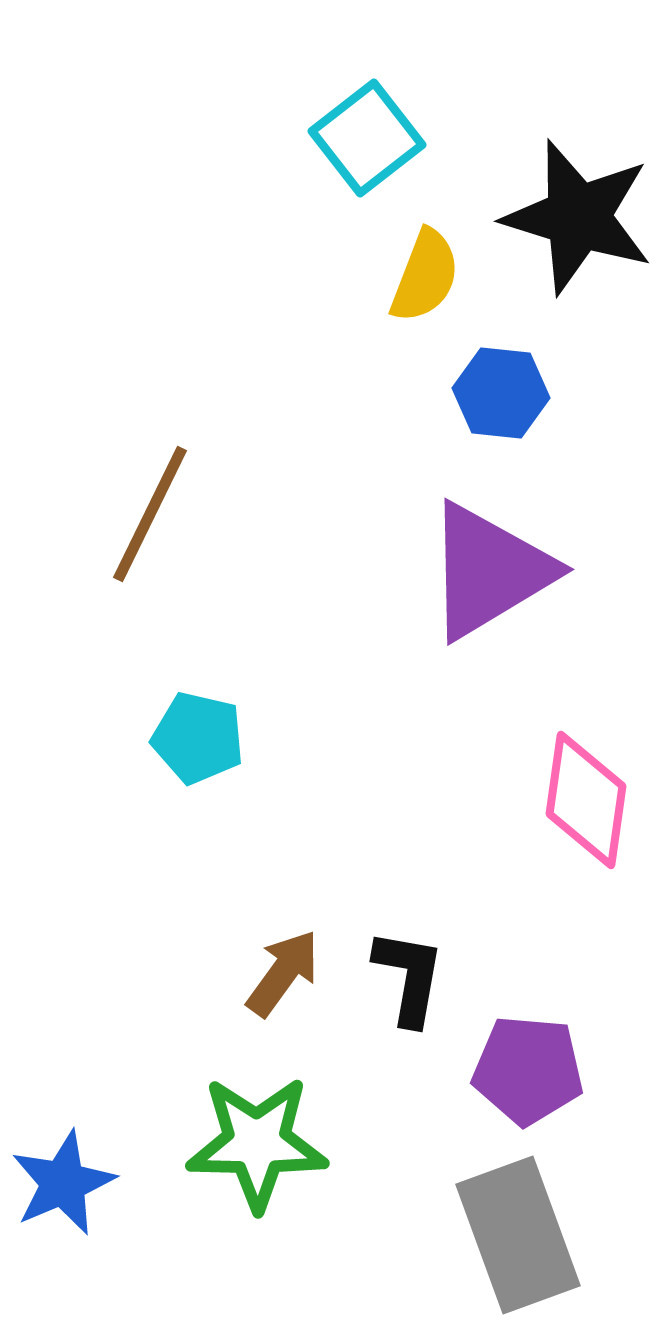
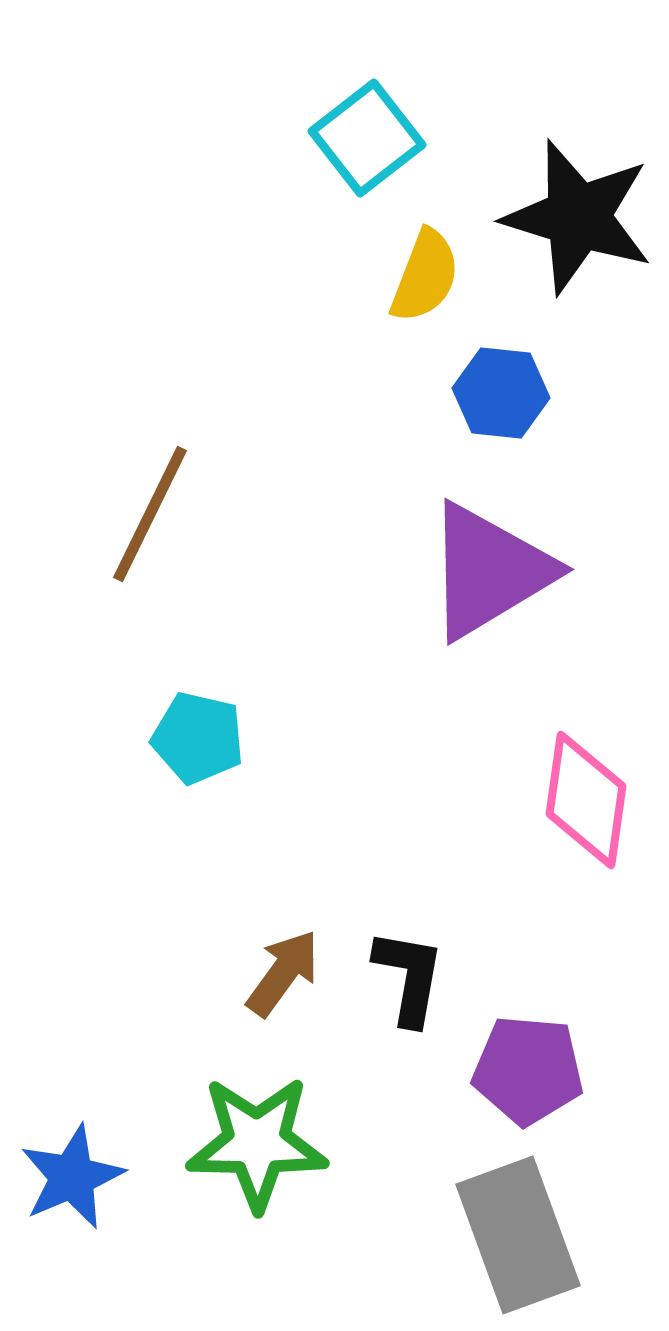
blue star: moved 9 px right, 6 px up
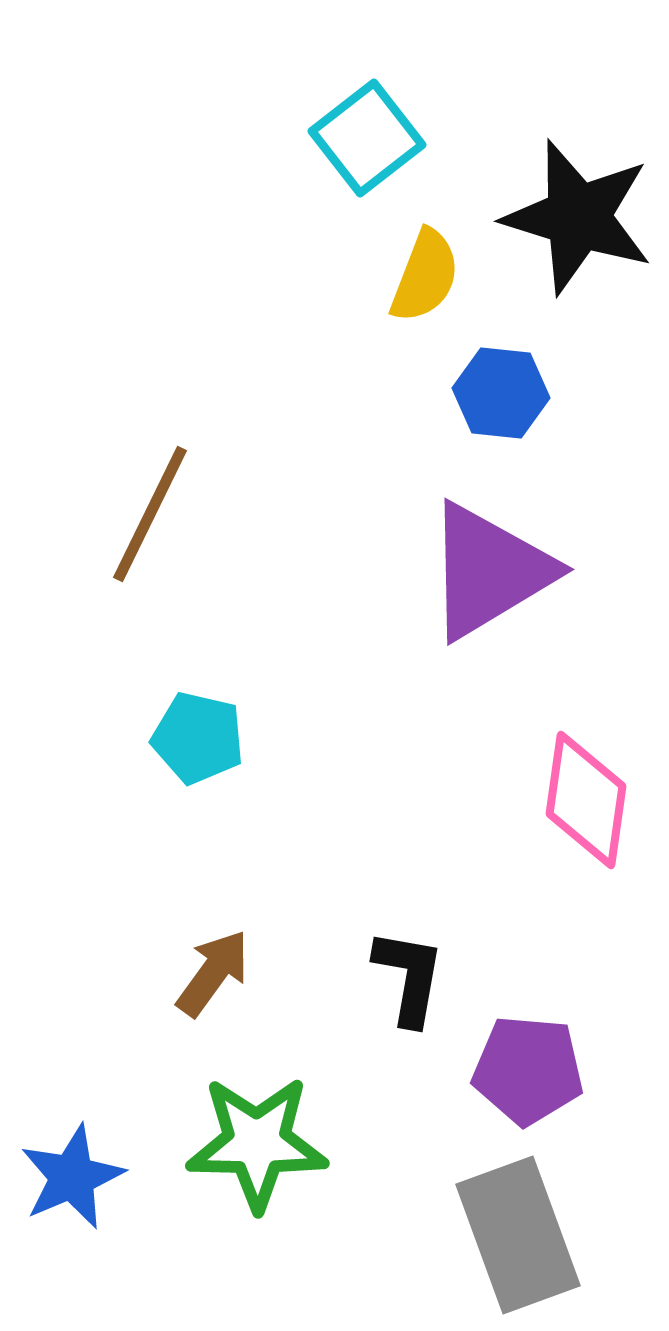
brown arrow: moved 70 px left
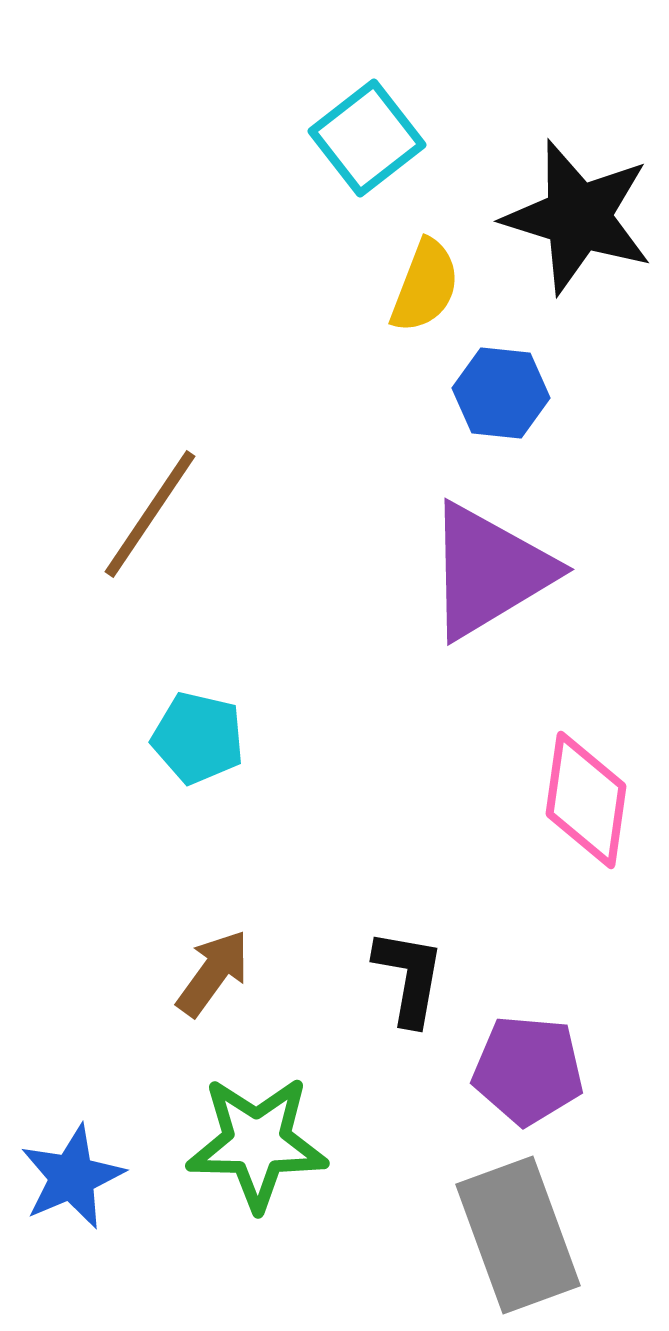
yellow semicircle: moved 10 px down
brown line: rotated 8 degrees clockwise
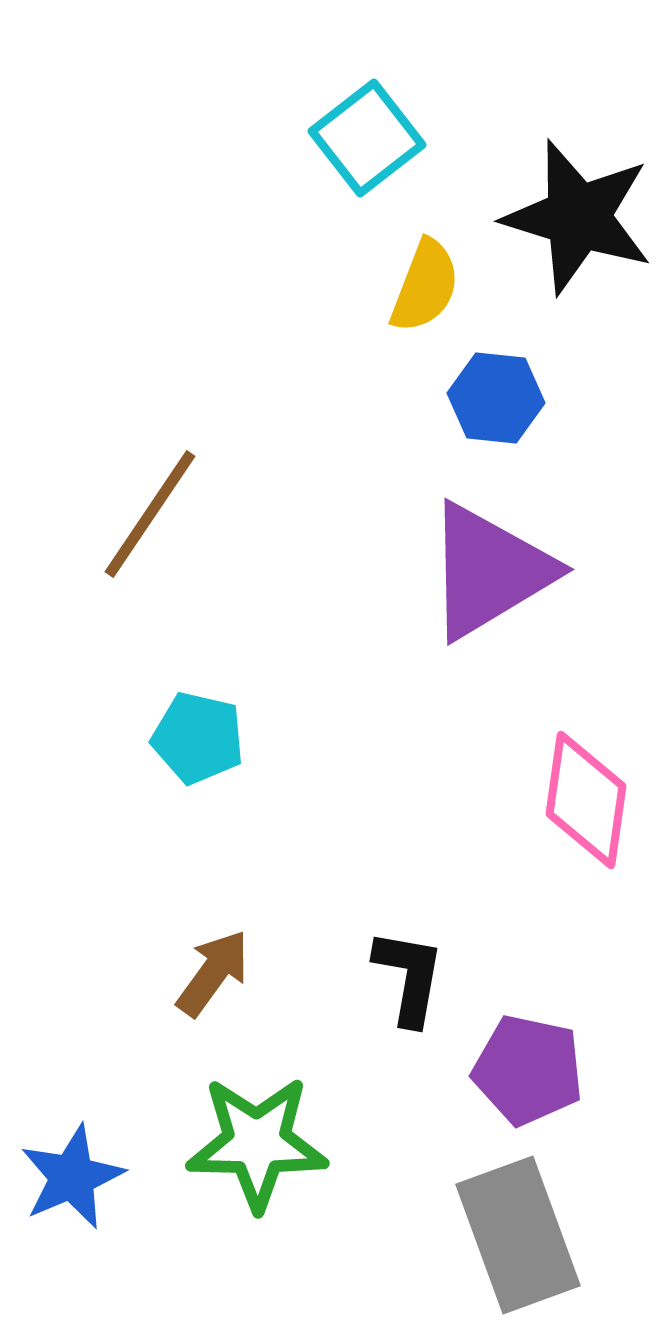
blue hexagon: moved 5 px left, 5 px down
purple pentagon: rotated 7 degrees clockwise
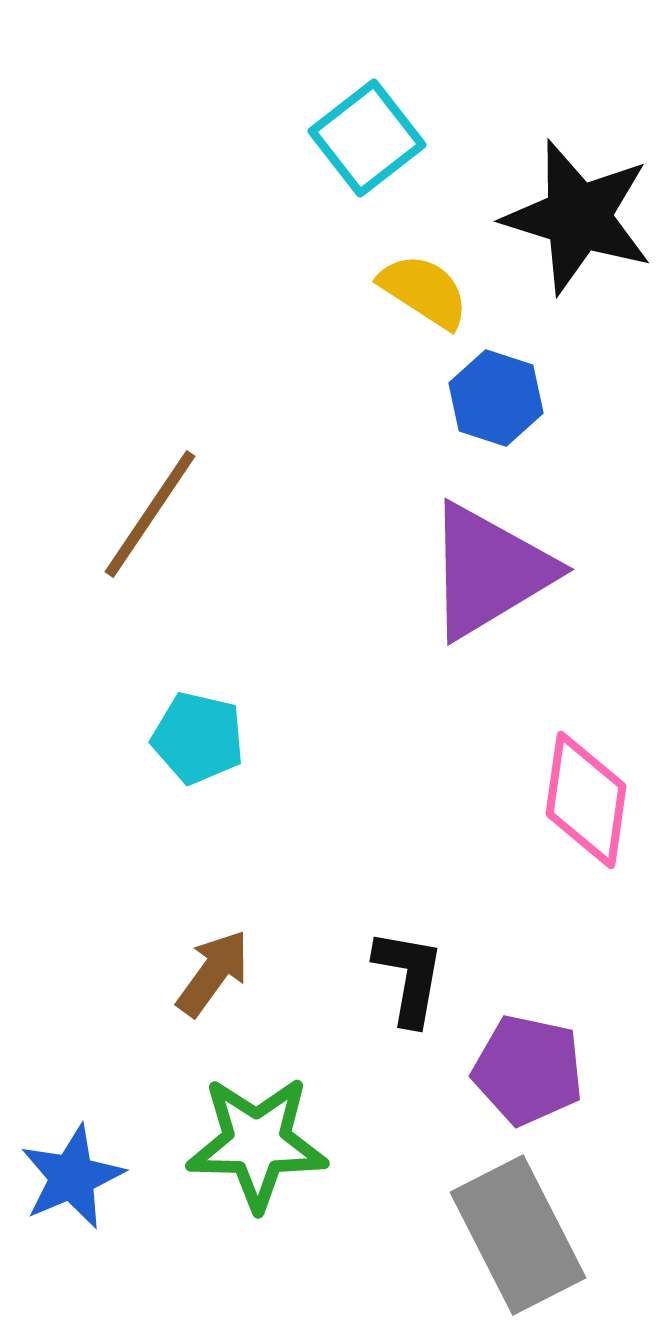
yellow semicircle: moved 1 px left, 5 px down; rotated 78 degrees counterclockwise
blue hexagon: rotated 12 degrees clockwise
gray rectangle: rotated 7 degrees counterclockwise
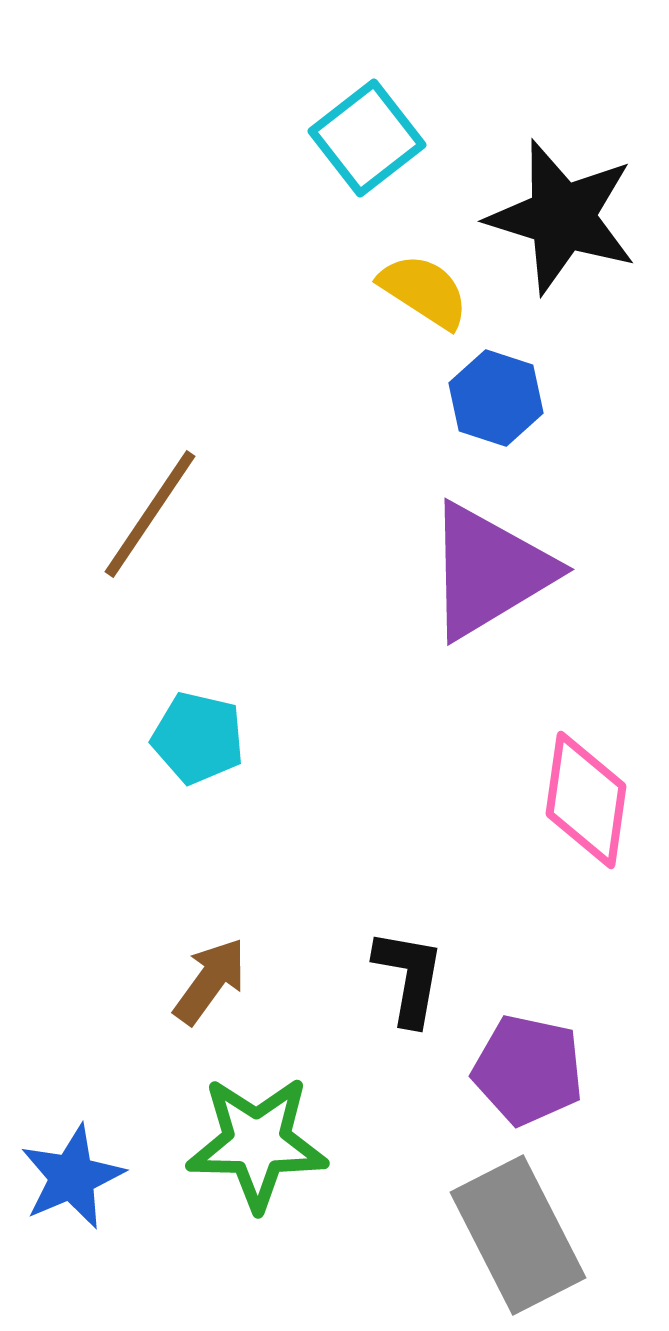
black star: moved 16 px left
brown arrow: moved 3 px left, 8 px down
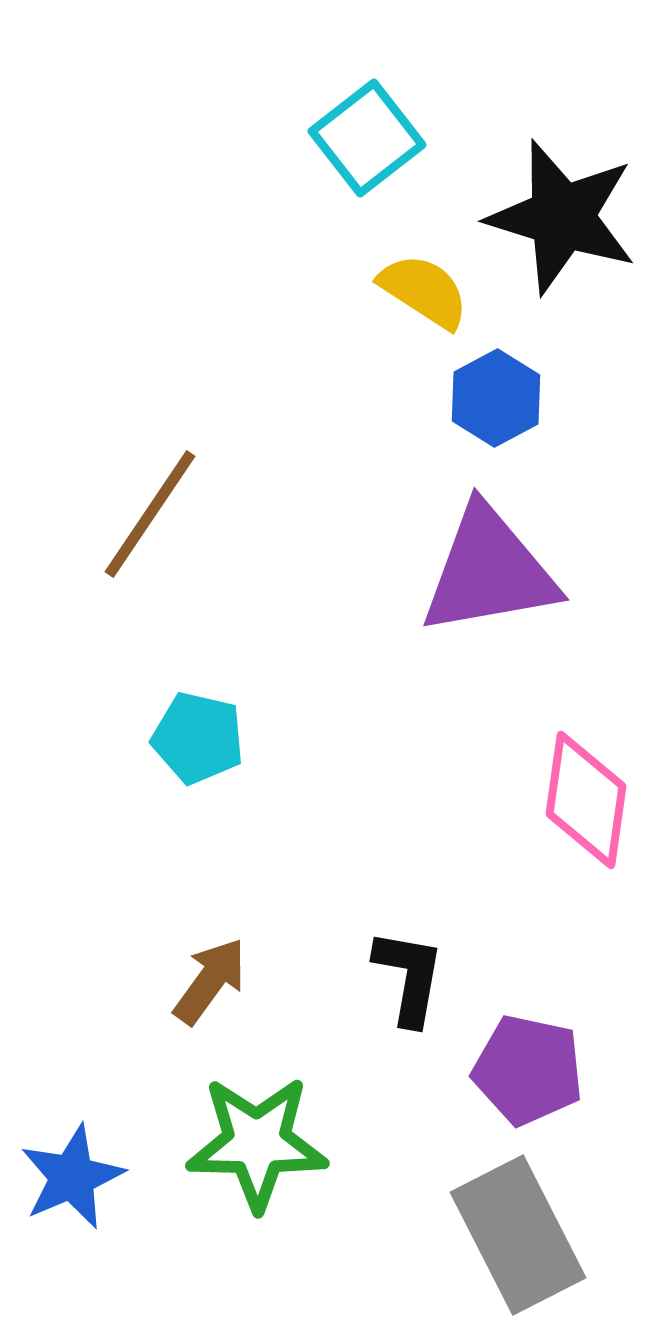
blue hexagon: rotated 14 degrees clockwise
purple triangle: rotated 21 degrees clockwise
